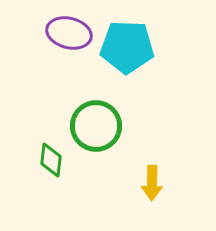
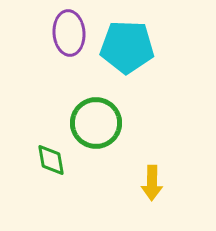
purple ellipse: rotated 72 degrees clockwise
green circle: moved 3 px up
green diamond: rotated 16 degrees counterclockwise
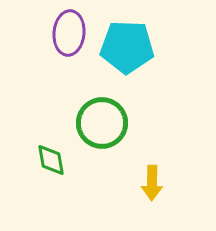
purple ellipse: rotated 9 degrees clockwise
green circle: moved 6 px right
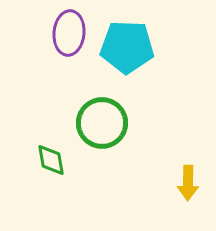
yellow arrow: moved 36 px right
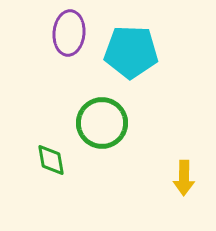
cyan pentagon: moved 4 px right, 5 px down
yellow arrow: moved 4 px left, 5 px up
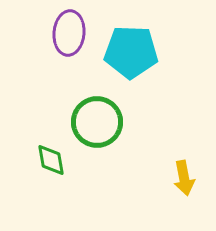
green circle: moved 5 px left, 1 px up
yellow arrow: rotated 12 degrees counterclockwise
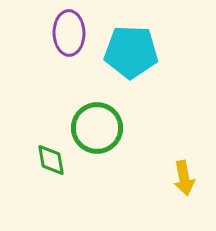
purple ellipse: rotated 6 degrees counterclockwise
green circle: moved 6 px down
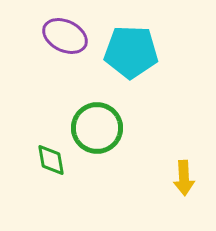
purple ellipse: moved 4 px left, 3 px down; rotated 63 degrees counterclockwise
yellow arrow: rotated 8 degrees clockwise
